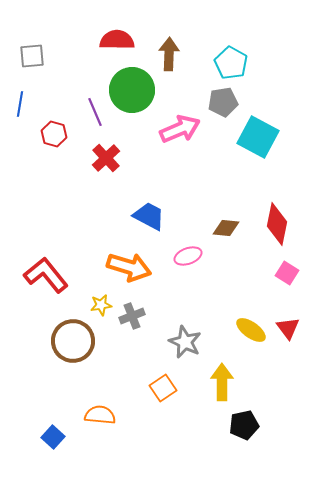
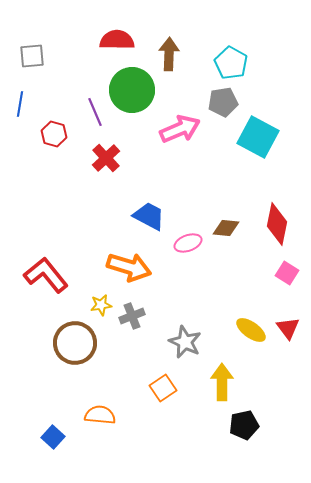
pink ellipse: moved 13 px up
brown circle: moved 2 px right, 2 px down
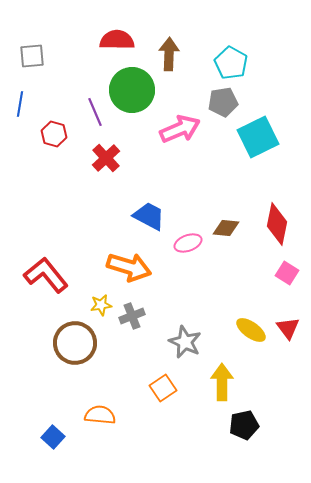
cyan square: rotated 36 degrees clockwise
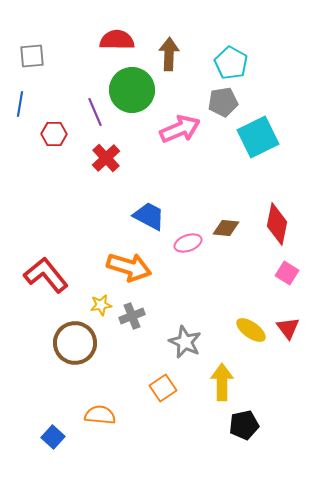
red hexagon: rotated 15 degrees counterclockwise
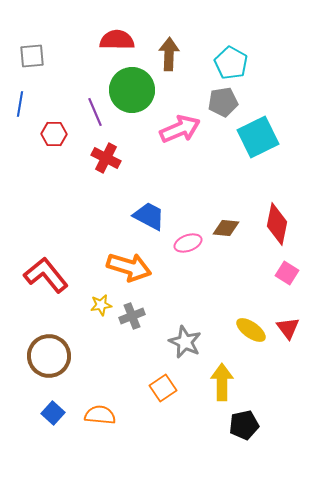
red cross: rotated 20 degrees counterclockwise
brown circle: moved 26 px left, 13 px down
blue square: moved 24 px up
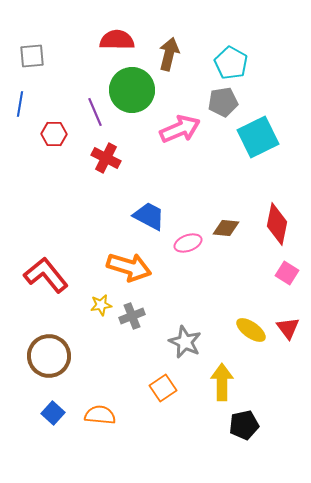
brown arrow: rotated 12 degrees clockwise
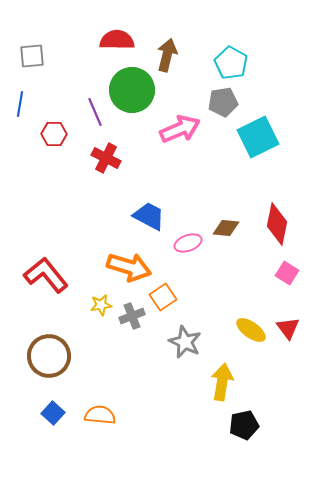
brown arrow: moved 2 px left, 1 px down
yellow arrow: rotated 9 degrees clockwise
orange square: moved 91 px up
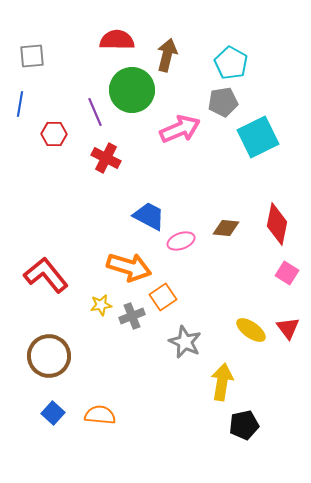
pink ellipse: moved 7 px left, 2 px up
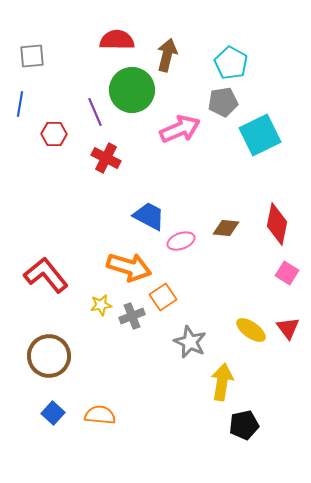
cyan square: moved 2 px right, 2 px up
gray star: moved 5 px right
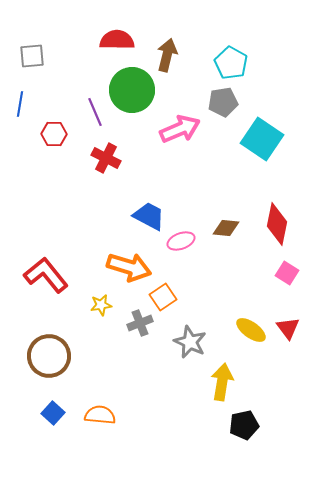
cyan square: moved 2 px right, 4 px down; rotated 30 degrees counterclockwise
gray cross: moved 8 px right, 7 px down
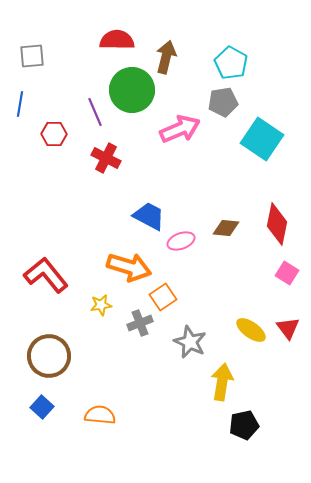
brown arrow: moved 1 px left, 2 px down
blue square: moved 11 px left, 6 px up
